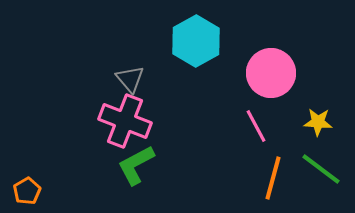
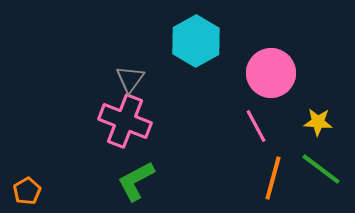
gray triangle: rotated 16 degrees clockwise
green L-shape: moved 16 px down
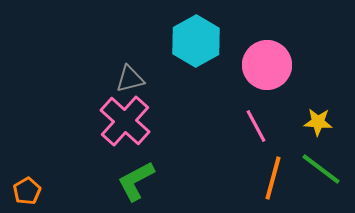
pink circle: moved 4 px left, 8 px up
gray triangle: rotated 40 degrees clockwise
pink cross: rotated 21 degrees clockwise
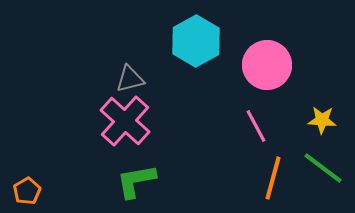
yellow star: moved 4 px right, 2 px up
green line: moved 2 px right, 1 px up
green L-shape: rotated 18 degrees clockwise
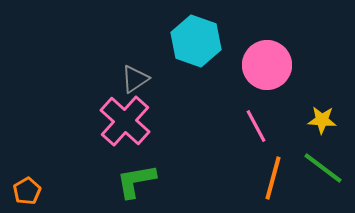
cyan hexagon: rotated 12 degrees counterclockwise
gray triangle: moved 5 px right; rotated 20 degrees counterclockwise
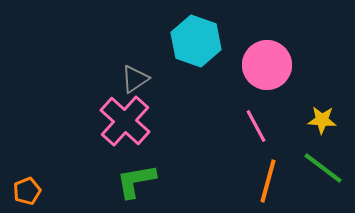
orange line: moved 5 px left, 3 px down
orange pentagon: rotated 8 degrees clockwise
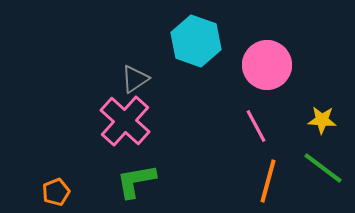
orange pentagon: moved 29 px right, 1 px down
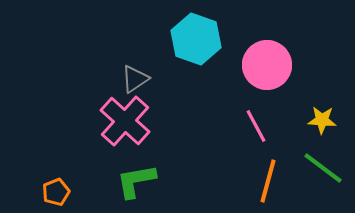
cyan hexagon: moved 2 px up
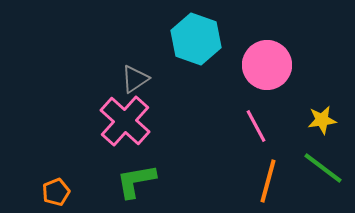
yellow star: rotated 12 degrees counterclockwise
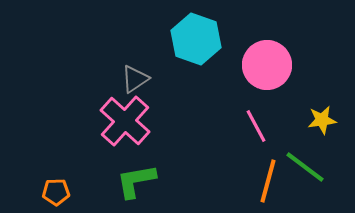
green line: moved 18 px left, 1 px up
orange pentagon: rotated 20 degrees clockwise
